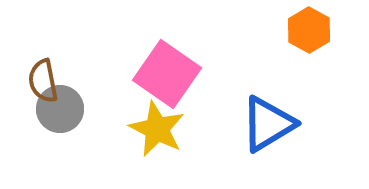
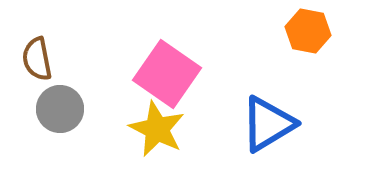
orange hexagon: moved 1 px left, 1 px down; rotated 18 degrees counterclockwise
brown semicircle: moved 6 px left, 22 px up
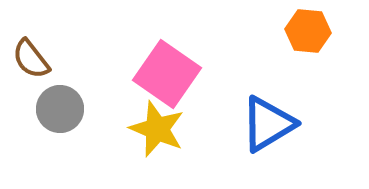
orange hexagon: rotated 6 degrees counterclockwise
brown semicircle: moved 6 px left; rotated 27 degrees counterclockwise
yellow star: rotated 4 degrees counterclockwise
